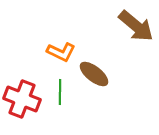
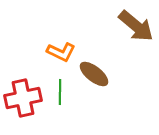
red cross: moved 1 px right, 1 px up; rotated 33 degrees counterclockwise
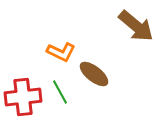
green line: rotated 30 degrees counterclockwise
red cross: moved 1 px up; rotated 6 degrees clockwise
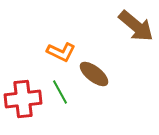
red cross: moved 2 px down
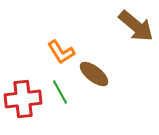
orange L-shape: rotated 32 degrees clockwise
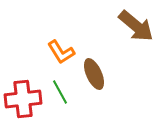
brown ellipse: rotated 28 degrees clockwise
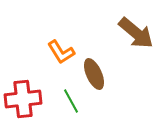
brown arrow: moved 7 px down
green line: moved 11 px right, 9 px down
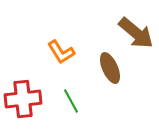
brown ellipse: moved 16 px right, 6 px up
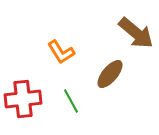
brown ellipse: moved 6 px down; rotated 64 degrees clockwise
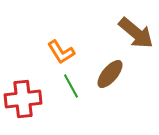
green line: moved 15 px up
